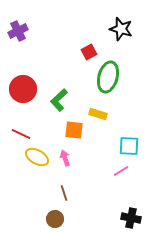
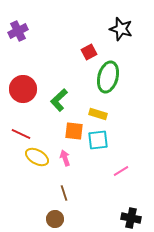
orange square: moved 1 px down
cyan square: moved 31 px left, 6 px up; rotated 10 degrees counterclockwise
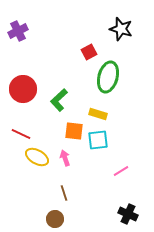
black cross: moved 3 px left, 4 px up; rotated 12 degrees clockwise
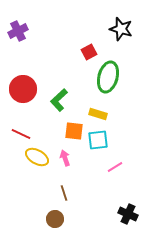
pink line: moved 6 px left, 4 px up
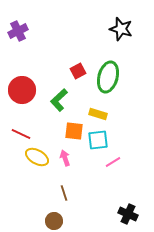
red square: moved 11 px left, 19 px down
red circle: moved 1 px left, 1 px down
pink line: moved 2 px left, 5 px up
brown circle: moved 1 px left, 2 px down
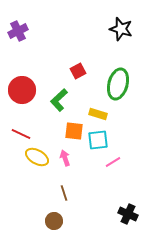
green ellipse: moved 10 px right, 7 px down
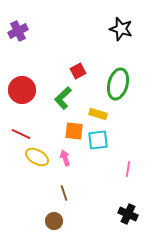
green L-shape: moved 4 px right, 2 px up
pink line: moved 15 px right, 7 px down; rotated 49 degrees counterclockwise
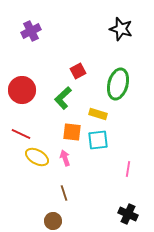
purple cross: moved 13 px right
orange square: moved 2 px left, 1 px down
brown circle: moved 1 px left
